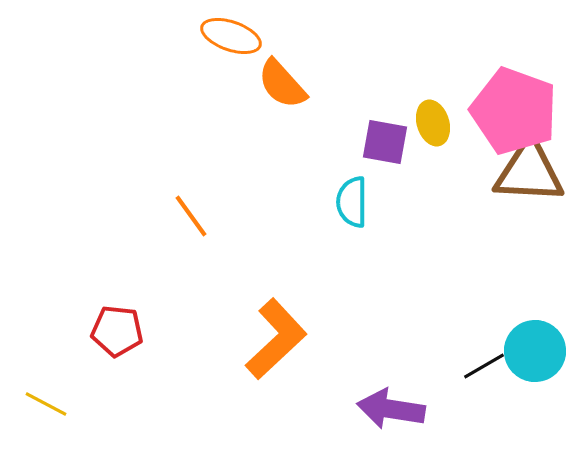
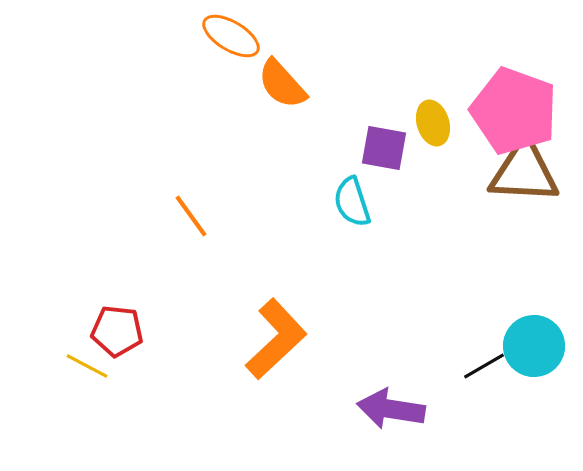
orange ellipse: rotated 12 degrees clockwise
purple square: moved 1 px left, 6 px down
brown triangle: moved 5 px left
cyan semicircle: rotated 18 degrees counterclockwise
cyan circle: moved 1 px left, 5 px up
yellow line: moved 41 px right, 38 px up
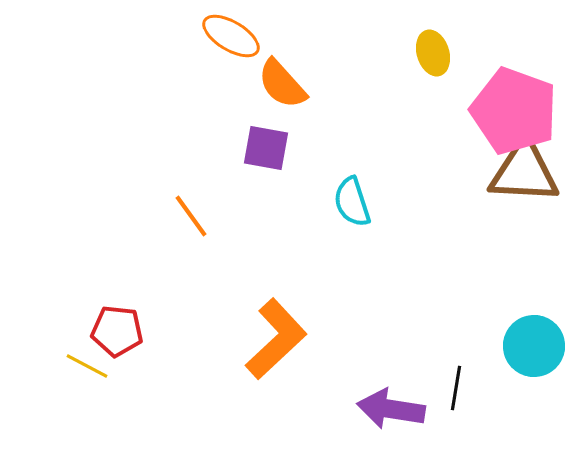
yellow ellipse: moved 70 px up
purple square: moved 118 px left
black line: moved 28 px left, 22 px down; rotated 51 degrees counterclockwise
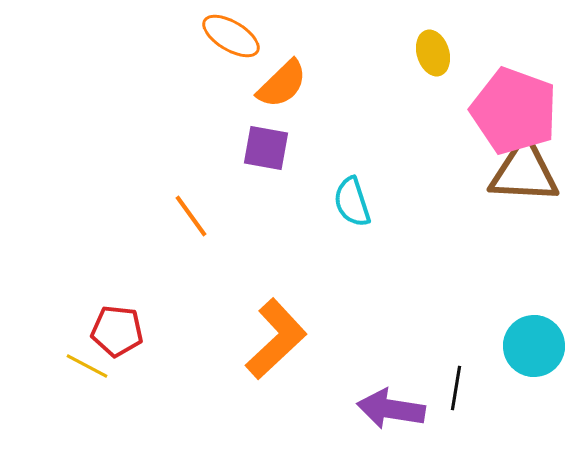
orange semicircle: rotated 92 degrees counterclockwise
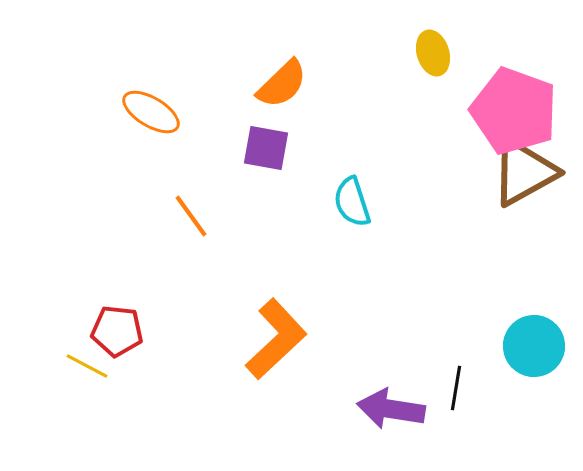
orange ellipse: moved 80 px left, 76 px down
brown triangle: rotated 32 degrees counterclockwise
